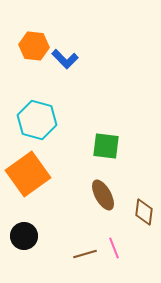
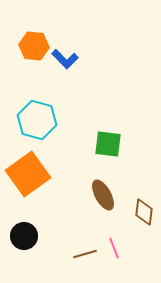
green square: moved 2 px right, 2 px up
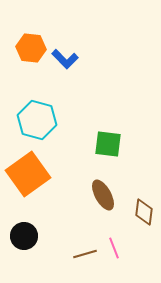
orange hexagon: moved 3 px left, 2 px down
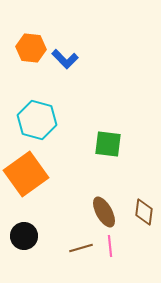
orange square: moved 2 px left
brown ellipse: moved 1 px right, 17 px down
pink line: moved 4 px left, 2 px up; rotated 15 degrees clockwise
brown line: moved 4 px left, 6 px up
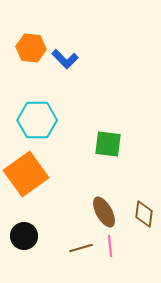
cyan hexagon: rotated 15 degrees counterclockwise
brown diamond: moved 2 px down
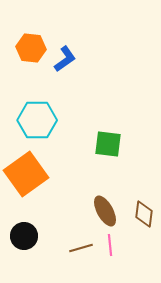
blue L-shape: rotated 80 degrees counterclockwise
brown ellipse: moved 1 px right, 1 px up
pink line: moved 1 px up
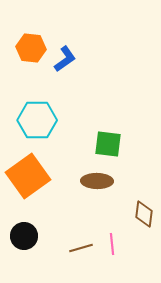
orange square: moved 2 px right, 2 px down
brown ellipse: moved 8 px left, 30 px up; rotated 60 degrees counterclockwise
pink line: moved 2 px right, 1 px up
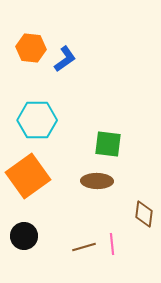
brown line: moved 3 px right, 1 px up
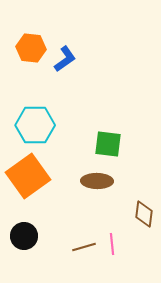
cyan hexagon: moved 2 px left, 5 px down
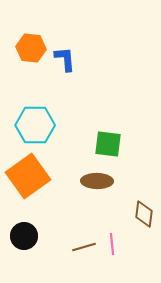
blue L-shape: rotated 60 degrees counterclockwise
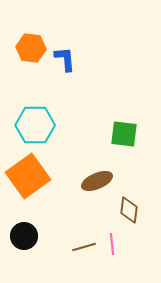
green square: moved 16 px right, 10 px up
brown ellipse: rotated 24 degrees counterclockwise
brown diamond: moved 15 px left, 4 px up
